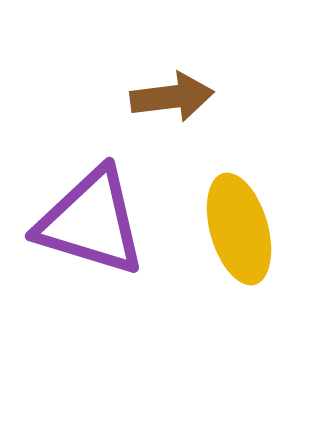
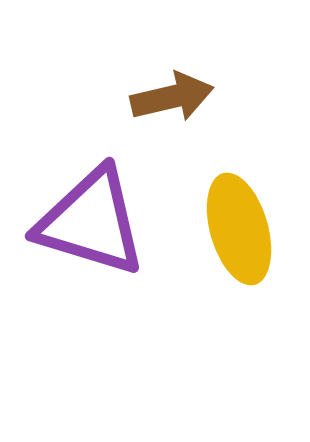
brown arrow: rotated 6 degrees counterclockwise
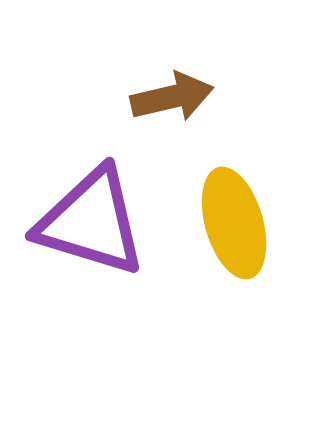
yellow ellipse: moved 5 px left, 6 px up
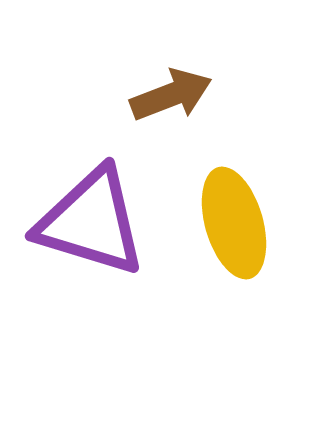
brown arrow: moved 1 px left, 2 px up; rotated 8 degrees counterclockwise
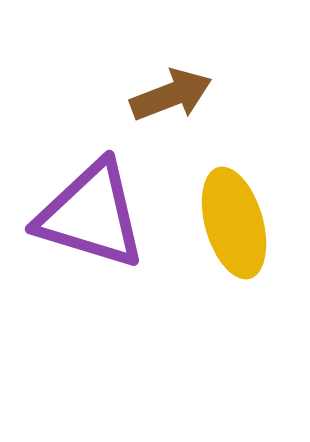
purple triangle: moved 7 px up
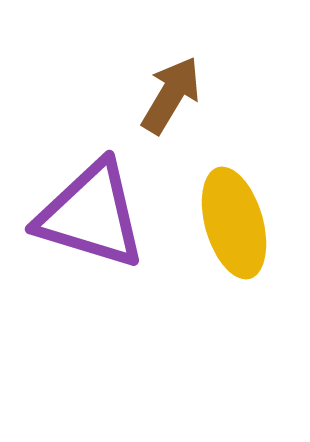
brown arrow: rotated 38 degrees counterclockwise
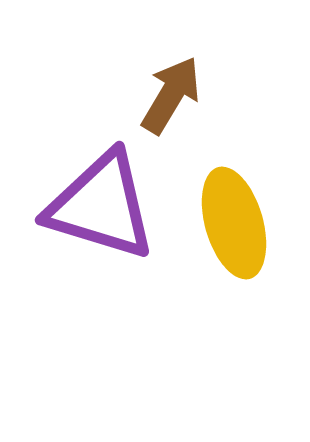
purple triangle: moved 10 px right, 9 px up
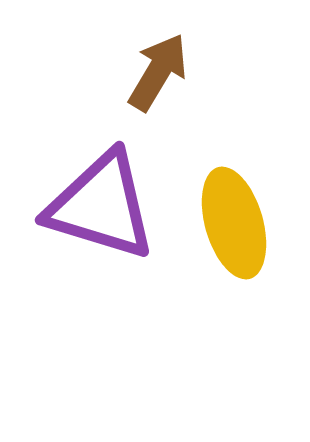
brown arrow: moved 13 px left, 23 px up
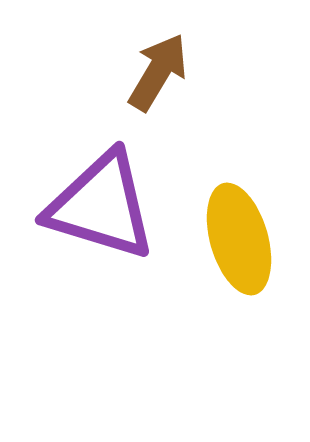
yellow ellipse: moved 5 px right, 16 px down
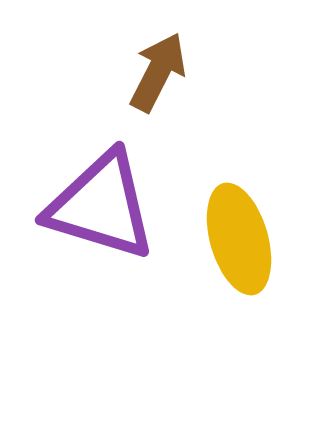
brown arrow: rotated 4 degrees counterclockwise
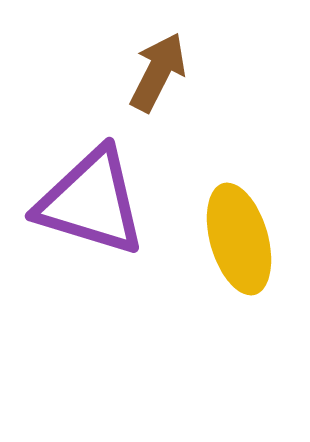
purple triangle: moved 10 px left, 4 px up
